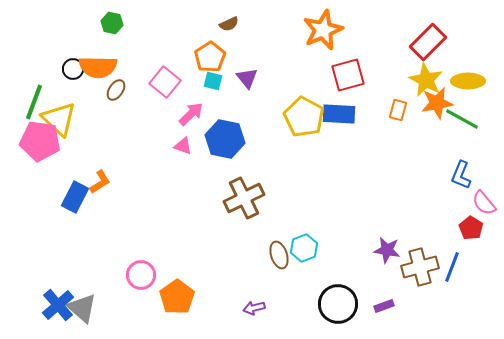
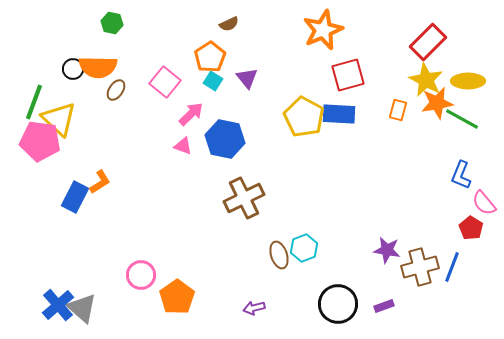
cyan square at (213, 81): rotated 18 degrees clockwise
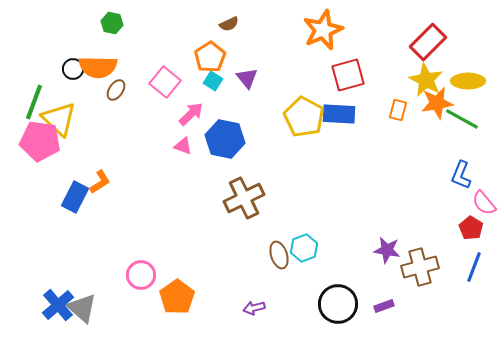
blue line at (452, 267): moved 22 px right
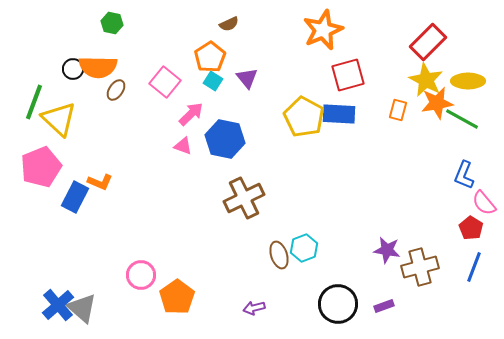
pink pentagon at (40, 141): moved 1 px right, 26 px down; rotated 30 degrees counterclockwise
blue L-shape at (461, 175): moved 3 px right
orange L-shape at (100, 182): rotated 55 degrees clockwise
